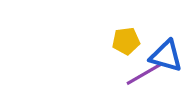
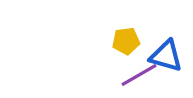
purple line: moved 5 px left, 1 px down
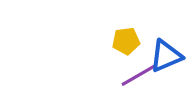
blue triangle: rotated 39 degrees counterclockwise
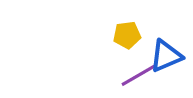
yellow pentagon: moved 1 px right, 6 px up
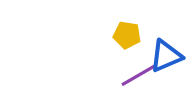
yellow pentagon: rotated 16 degrees clockwise
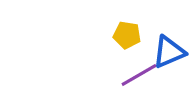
blue triangle: moved 3 px right, 4 px up
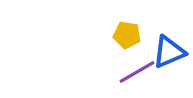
purple line: moved 2 px left, 3 px up
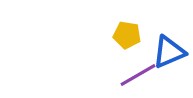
purple line: moved 1 px right, 3 px down
